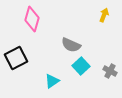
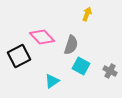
yellow arrow: moved 17 px left, 1 px up
pink diamond: moved 10 px right, 18 px down; rotated 60 degrees counterclockwise
gray semicircle: rotated 96 degrees counterclockwise
black square: moved 3 px right, 2 px up
cyan square: rotated 18 degrees counterclockwise
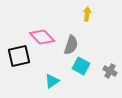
yellow arrow: rotated 16 degrees counterclockwise
black square: rotated 15 degrees clockwise
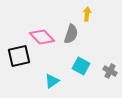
gray semicircle: moved 11 px up
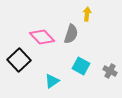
black square: moved 4 px down; rotated 30 degrees counterclockwise
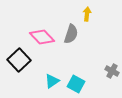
cyan square: moved 5 px left, 18 px down
gray cross: moved 2 px right
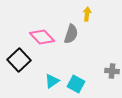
gray cross: rotated 24 degrees counterclockwise
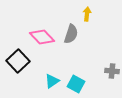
black square: moved 1 px left, 1 px down
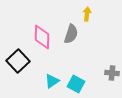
pink diamond: rotated 45 degrees clockwise
gray cross: moved 2 px down
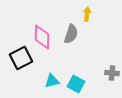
black square: moved 3 px right, 3 px up; rotated 15 degrees clockwise
cyan triangle: rotated 21 degrees clockwise
